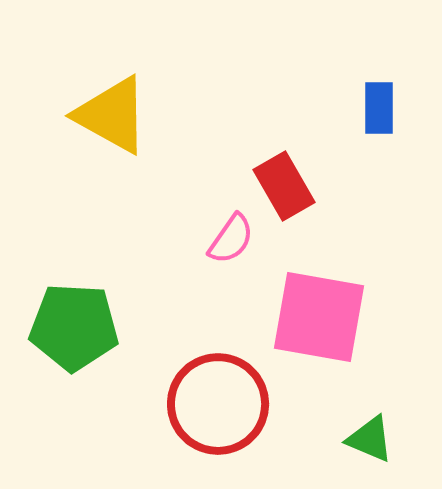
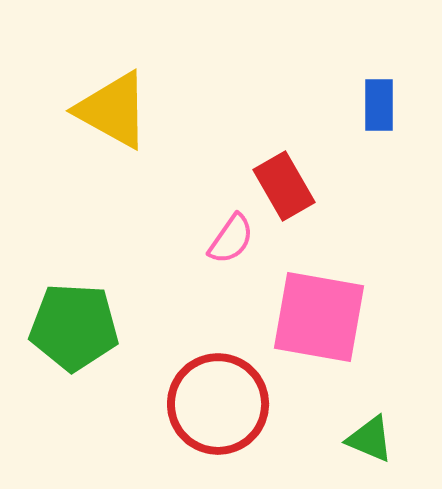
blue rectangle: moved 3 px up
yellow triangle: moved 1 px right, 5 px up
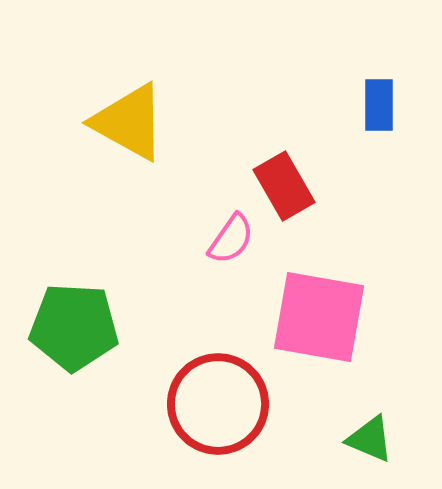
yellow triangle: moved 16 px right, 12 px down
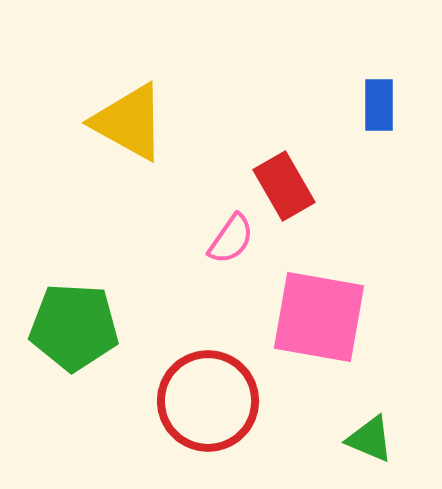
red circle: moved 10 px left, 3 px up
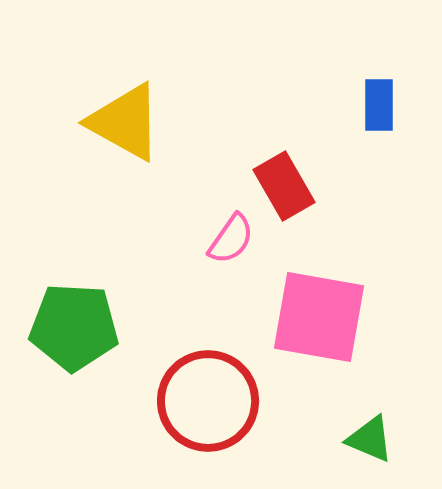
yellow triangle: moved 4 px left
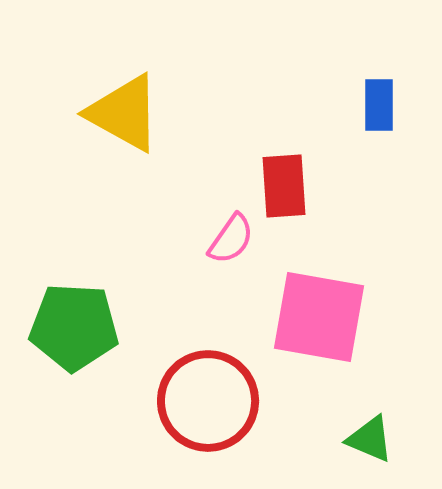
yellow triangle: moved 1 px left, 9 px up
red rectangle: rotated 26 degrees clockwise
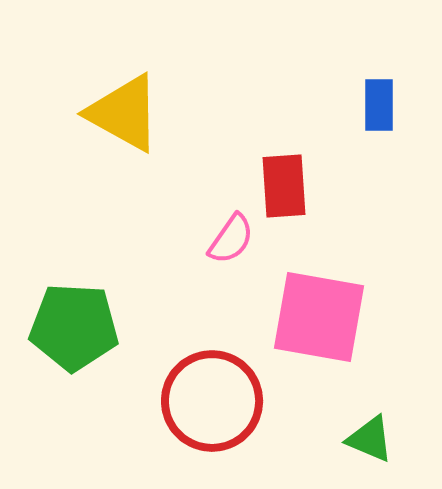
red circle: moved 4 px right
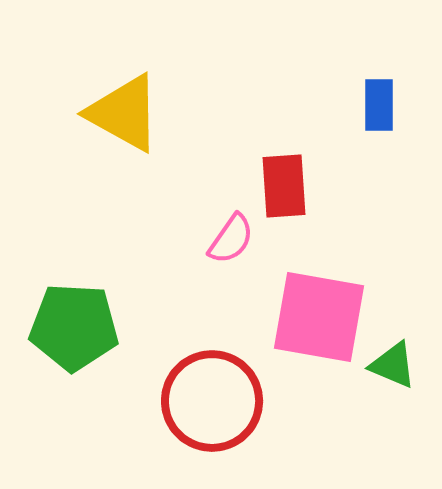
green triangle: moved 23 px right, 74 px up
